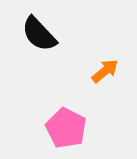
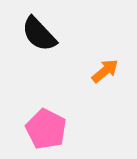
pink pentagon: moved 20 px left, 1 px down
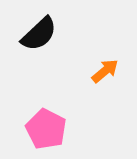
black semicircle: rotated 90 degrees counterclockwise
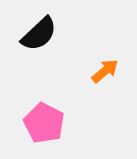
pink pentagon: moved 2 px left, 6 px up
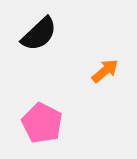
pink pentagon: moved 2 px left
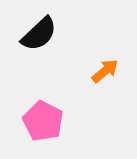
pink pentagon: moved 1 px right, 2 px up
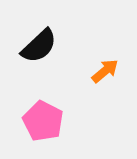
black semicircle: moved 12 px down
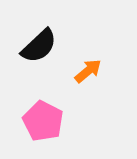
orange arrow: moved 17 px left
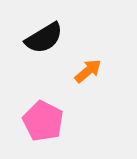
black semicircle: moved 5 px right, 8 px up; rotated 12 degrees clockwise
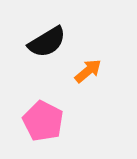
black semicircle: moved 3 px right, 4 px down
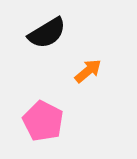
black semicircle: moved 9 px up
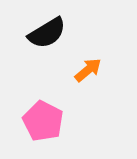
orange arrow: moved 1 px up
